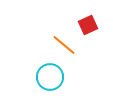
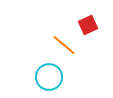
cyan circle: moved 1 px left
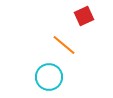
red square: moved 4 px left, 9 px up
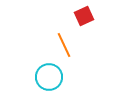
orange line: rotated 25 degrees clockwise
